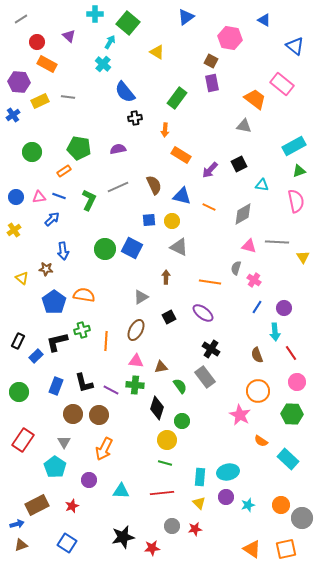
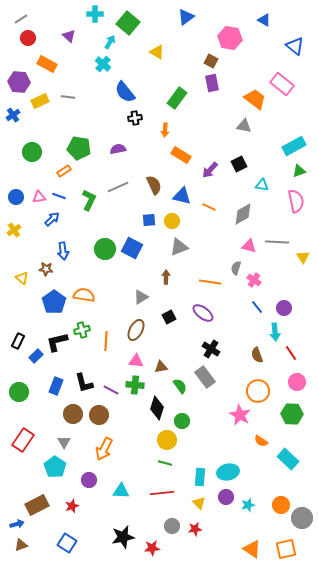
red circle at (37, 42): moved 9 px left, 4 px up
gray triangle at (179, 247): rotated 48 degrees counterclockwise
blue line at (257, 307): rotated 72 degrees counterclockwise
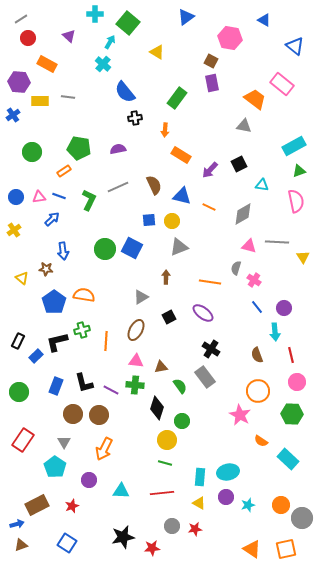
yellow rectangle at (40, 101): rotated 24 degrees clockwise
red line at (291, 353): moved 2 px down; rotated 21 degrees clockwise
yellow triangle at (199, 503): rotated 16 degrees counterclockwise
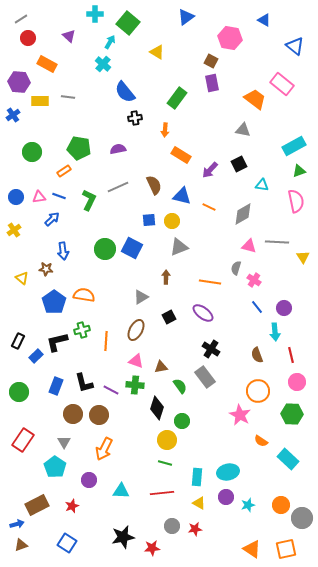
gray triangle at (244, 126): moved 1 px left, 4 px down
pink triangle at (136, 361): rotated 14 degrees clockwise
cyan rectangle at (200, 477): moved 3 px left
